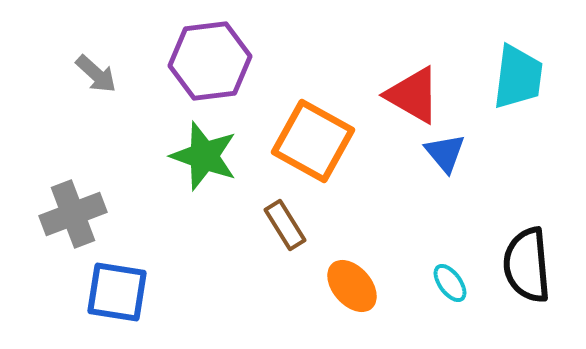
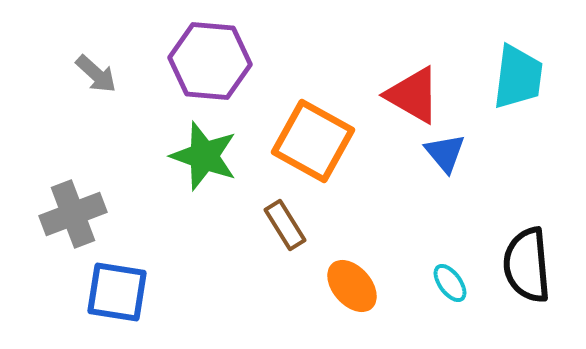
purple hexagon: rotated 12 degrees clockwise
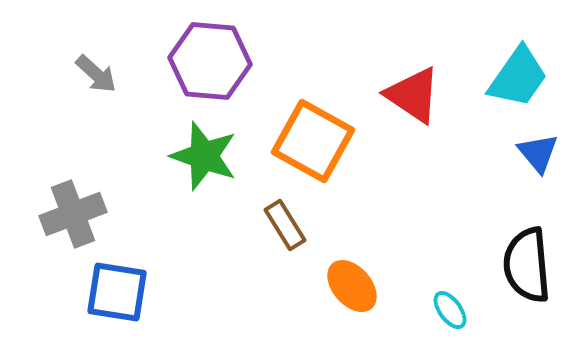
cyan trapezoid: rotated 28 degrees clockwise
red triangle: rotated 4 degrees clockwise
blue triangle: moved 93 px right
cyan ellipse: moved 27 px down
